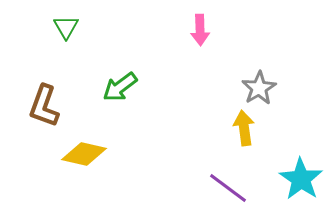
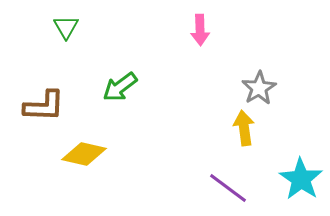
brown L-shape: rotated 108 degrees counterclockwise
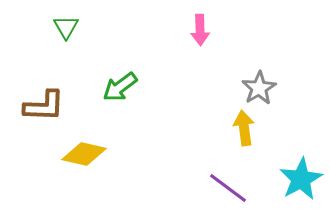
cyan star: rotated 9 degrees clockwise
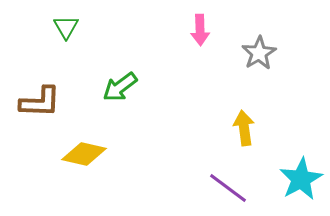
gray star: moved 35 px up
brown L-shape: moved 4 px left, 4 px up
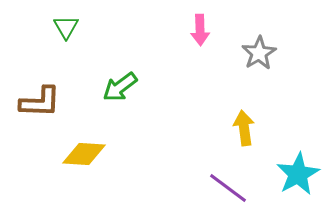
yellow diamond: rotated 9 degrees counterclockwise
cyan star: moved 3 px left, 5 px up
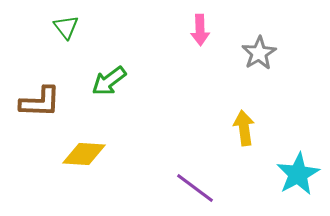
green triangle: rotated 8 degrees counterclockwise
green arrow: moved 11 px left, 6 px up
purple line: moved 33 px left
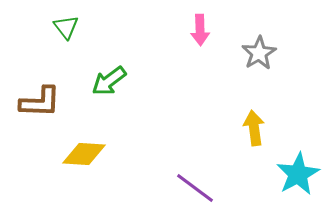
yellow arrow: moved 10 px right
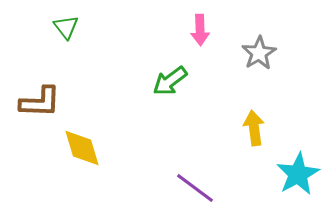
green arrow: moved 61 px right
yellow diamond: moved 2 px left, 6 px up; rotated 69 degrees clockwise
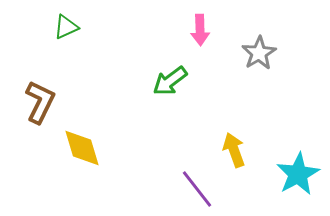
green triangle: rotated 44 degrees clockwise
brown L-shape: rotated 66 degrees counterclockwise
yellow arrow: moved 20 px left, 22 px down; rotated 12 degrees counterclockwise
purple line: moved 2 px right, 1 px down; rotated 15 degrees clockwise
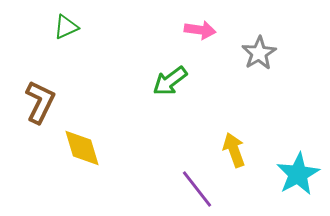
pink arrow: rotated 80 degrees counterclockwise
